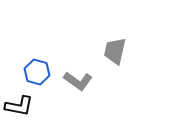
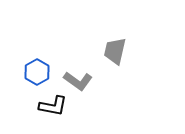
blue hexagon: rotated 15 degrees clockwise
black L-shape: moved 34 px right
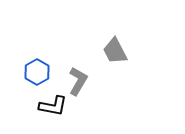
gray trapezoid: rotated 40 degrees counterclockwise
gray L-shape: rotated 96 degrees counterclockwise
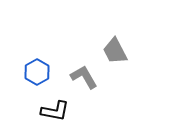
gray L-shape: moved 6 px right, 4 px up; rotated 60 degrees counterclockwise
black L-shape: moved 2 px right, 5 px down
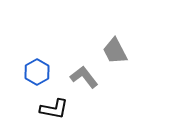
gray L-shape: rotated 8 degrees counterclockwise
black L-shape: moved 1 px left, 2 px up
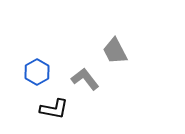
gray L-shape: moved 1 px right, 2 px down
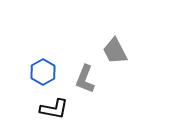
blue hexagon: moved 6 px right
gray L-shape: rotated 120 degrees counterclockwise
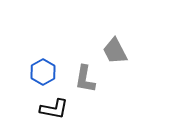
gray L-shape: rotated 12 degrees counterclockwise
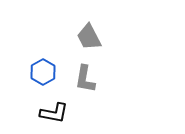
gray trapezoid: moved 26 px left, 14 px up
black L-shape: moved 4 px down
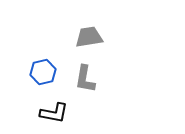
gray trapezoid: rotated 108 degrees clockwise
blue hexagon: rotated 15 degrees clockwise
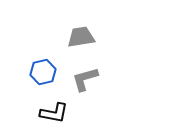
gray trapezoid: moved 8 px left
gray L-shape: rotated 64 degrees clockwise
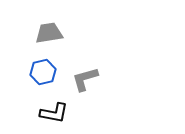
gray trapezoid: moved 32 px left, 4 px up
